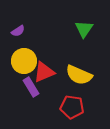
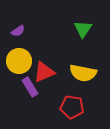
green triangle: moved 1 px left
yellow circle: moved 5 px left
yellow semicircle: moved 4 px right, 2 px up; rotated 12 degrees counterclockwise
purple rectangle: moved 1 px left
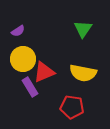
yellow circle: moved 4 px right, 2 px up
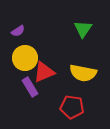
yellow circle: moved 2 px right, 1 px up
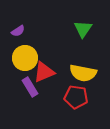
red pentagon: moved 4 px right, 10 px up
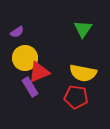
purple semicircle: moved 1 px left, 1 px down
red triangle: moved 5 px left
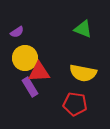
green triangle: rotated 42 degrees counterclockwise
red triangle: rotated 20 degrees clockwise
red pentagon: moved 1 px left, 7 px down
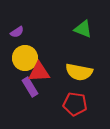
yellow semicircle: moved 4 px left, 1 px up
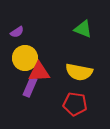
purple rectangle: rotated 54 degrees clockwise
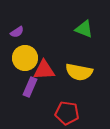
green triangle: moved 1 px right
red triangle: moved 5 px right, 2 px up
red pentagon: moved 8 px left, 9 px down
